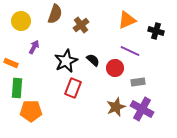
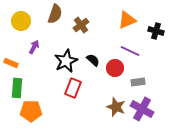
brown star: rotated 30 degrees counterclockwise
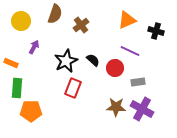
brown star: rotated 18 degrees counterclockwise
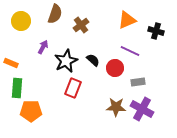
purple arrow: moved 9 px right
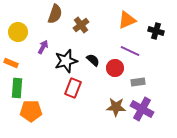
yellow circle: moved 3 px left, 11 px down
black star: rotated 10 degrees clockwise
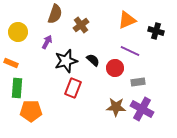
purple arrow: moved 4 px right, 5 px up
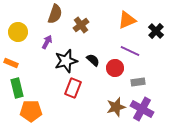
black cross: rotated 28 degrees clockwise
green rectangle: rotated 18 degrees counterclockwise
brown star: rotated 18 degrees counterclockwise
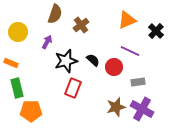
red circle: moved 1 px left, 1 px up
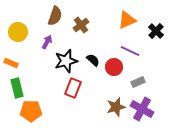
brown semicircle: moved 2 px down
gray rectangle: rotated 16 degrees counterclockwise
